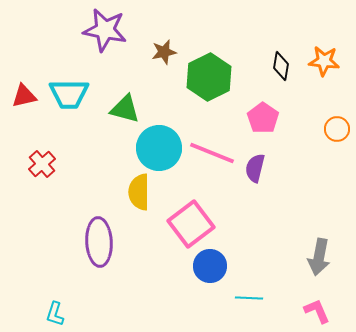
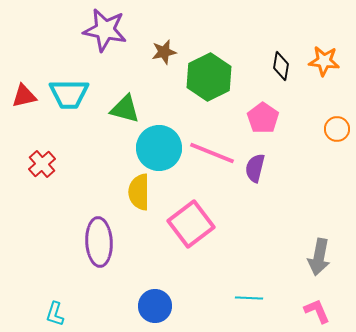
blue circle: moved 55 px left, 40 px down
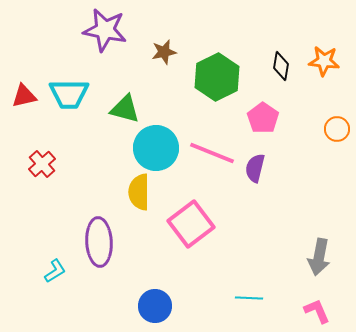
green hexagon: moved 8 px right
cyan circle: moved 3 px left
cyan L-shape: moved 43 px up; rotated 140 degrees counterclockwise
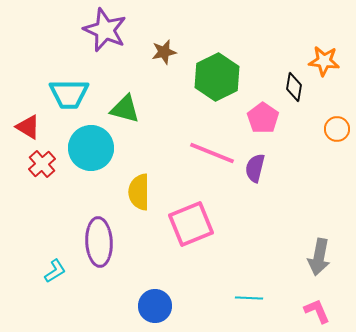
purple star: rotated 12 degrees clockwise
black diamond: moved 13 px right, 21 px down
red triangle: moved 4 px right, 31 px down; rotated 44 degrees clockwise
cyan circle: moved 65 px left
pink square: rotated 15 degrees clockwise
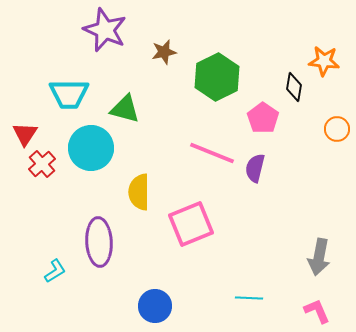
red triangle: moved 3 px left, 7 px down; rotated 32 degrees clockwise
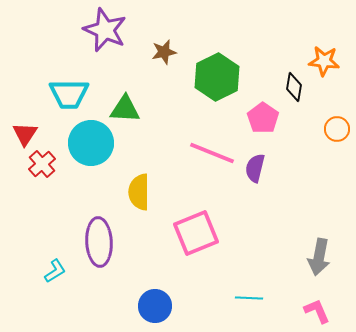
green triangle: rotated 12 degrees counterclockwise
cyan circle: moved 5 px up
pink square: moved 5 px right, 9 px down
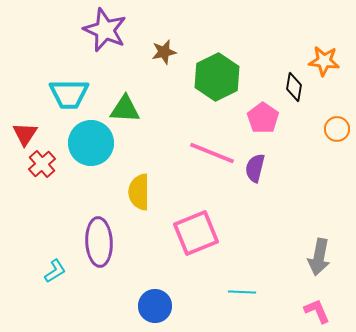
cyan line: moved 7 px left, 6 px up
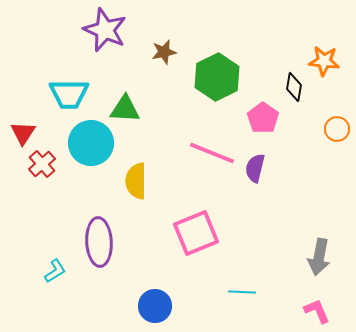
red triangle: moved 2 px left, 1 px up
yellow semicircle: moved 3 px left, 11 px up
